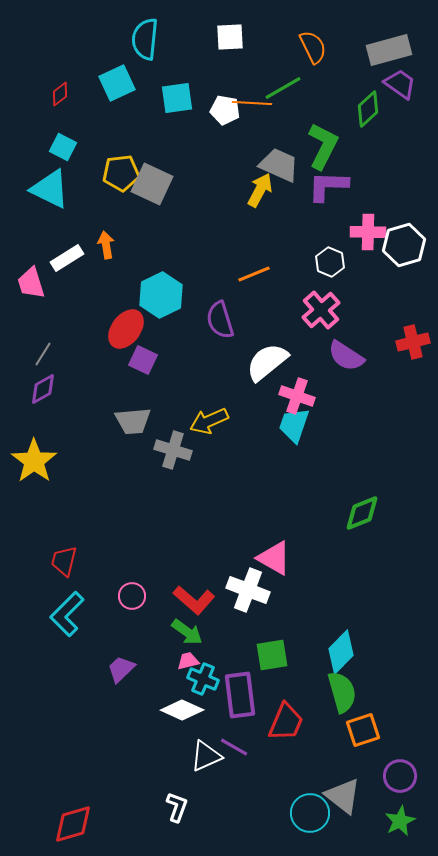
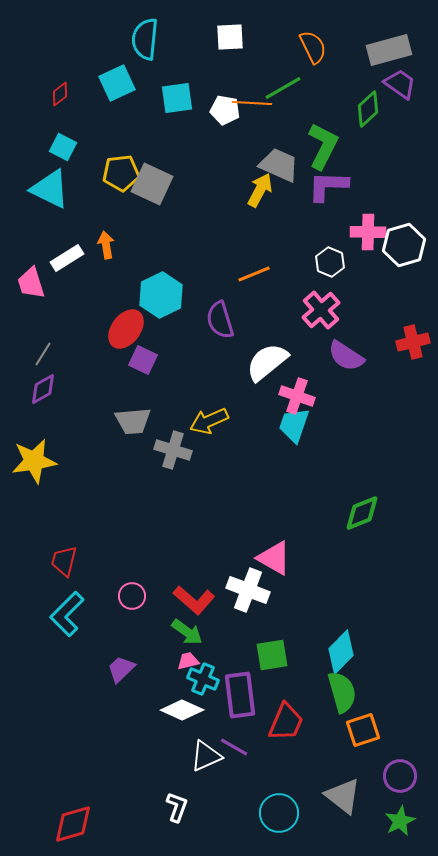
yellow star at (34, 461): rotated 27 degrees clockwise
cyan circle at (310, 813): moved 31 px left
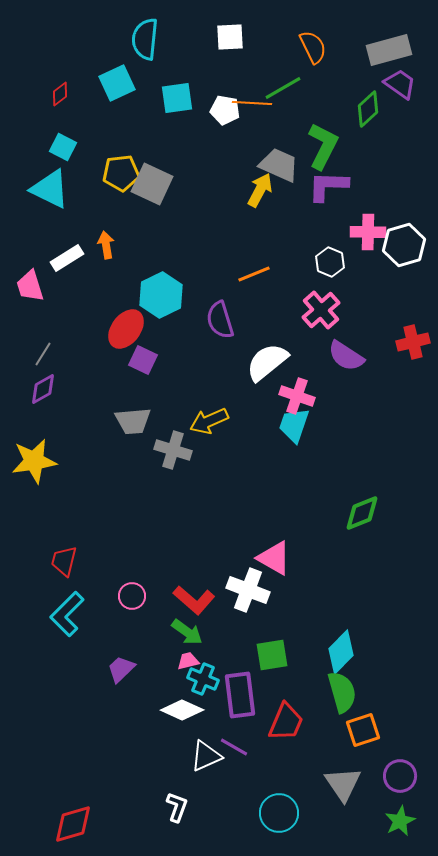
pink trapezoid at (31, 283): moved 1 px left, 3 px down
gray triangle at (343, 796): moved 12 px up; rotated 18 degrees clockwise
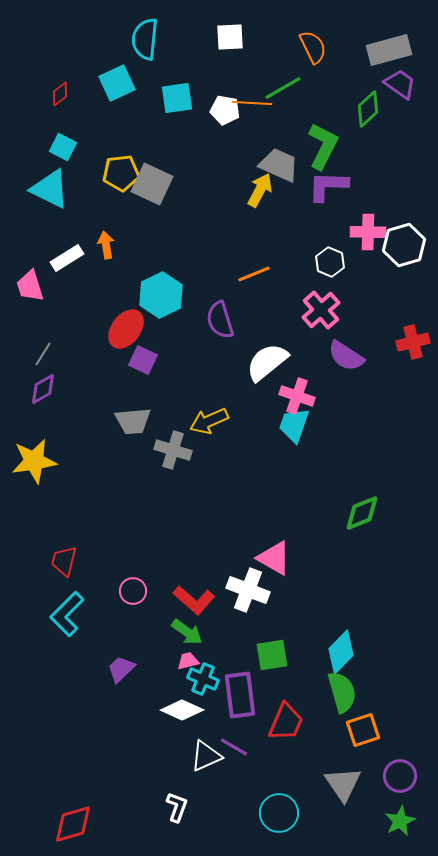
pink circle at (132, 596): moved 1 px right, 5 px up
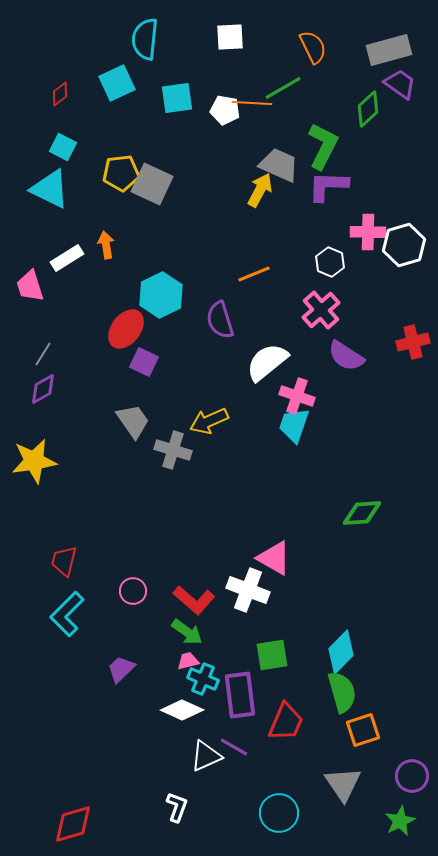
purple square at (143, 360): moved 1 px right, 2 px down
gray trapezoid at (133, 421): rotated 120 degrees counterclockwise
green diamond at (362, 513): rotated 18 degrees clockwise
purple circle at (400, 776): moved 12 px right
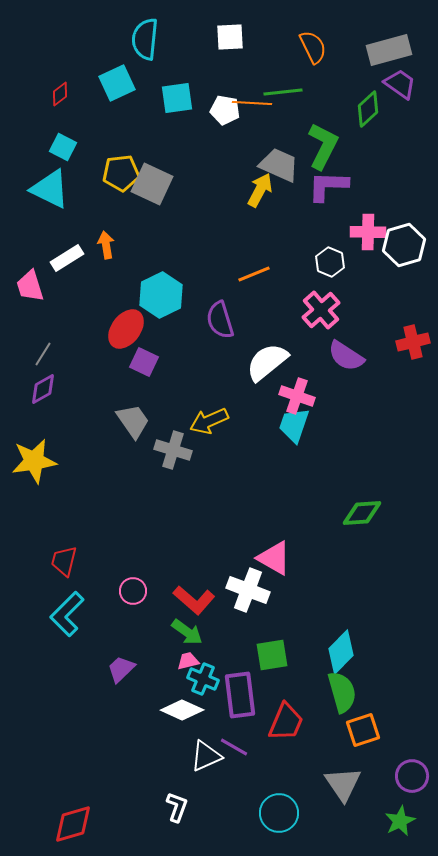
green line at (283, 88): moved 4 px down; rotated 24 degrees clockwise
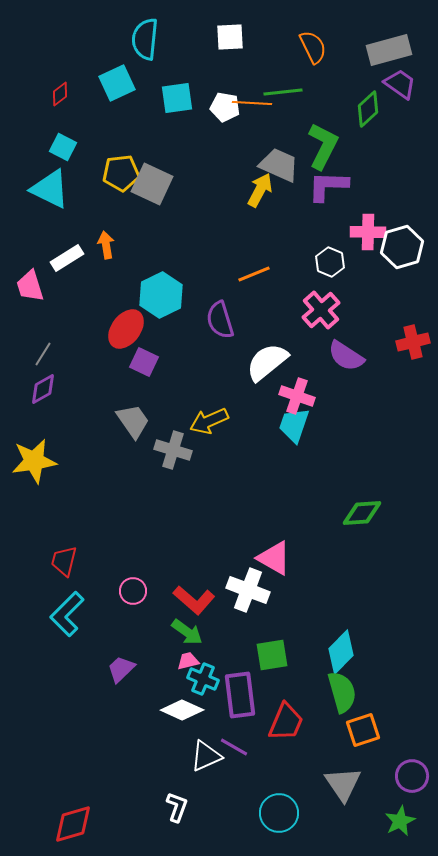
white pentagon at (225, 110): moved 3 px up
white hexagon at (404, 245): moved 2 px left, 2 px down
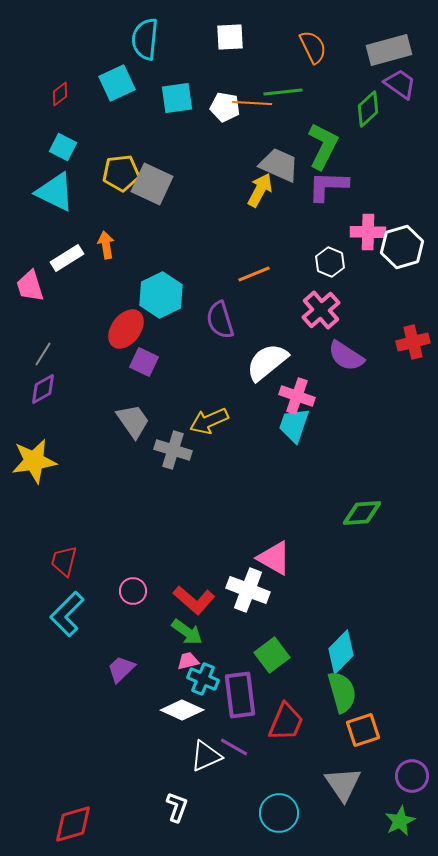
cyan triangle at (50, 189): moved 5 px right, 3 px down
green square at (272, 655): rotated 28 degrees counterclockwise
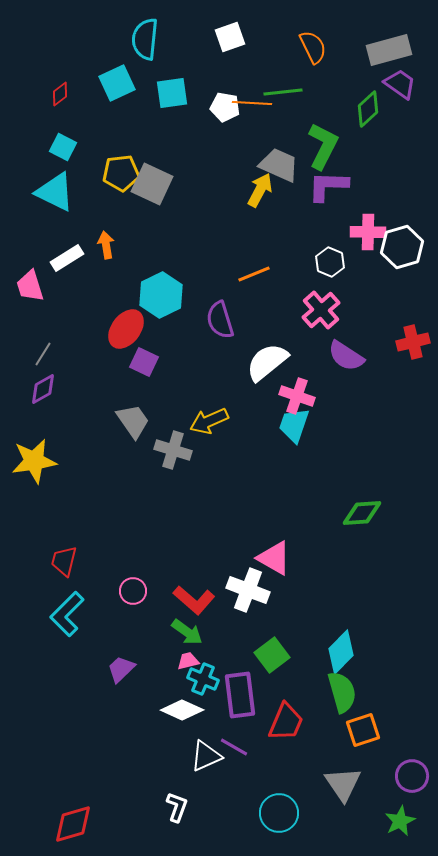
white square at (230, 37): rotated 16 degrees counterclockwise
cyan square at (177, 98): moved 5 px left, 5 px up
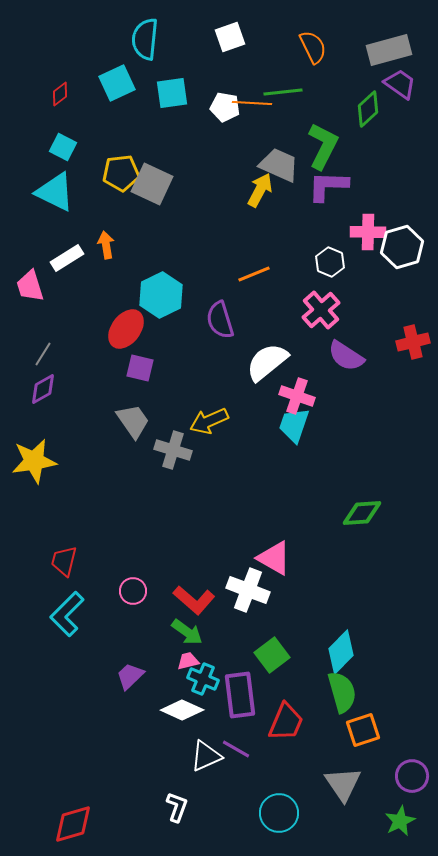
purple square at (144, 362): moved 4 px left, 6 px down; rotated 12 degrees counterclockwise
purple trapezoid at (121, 669): moved 9 px right, 7 px down
purple line at (234, 747): moved 2 px right, 2 px down
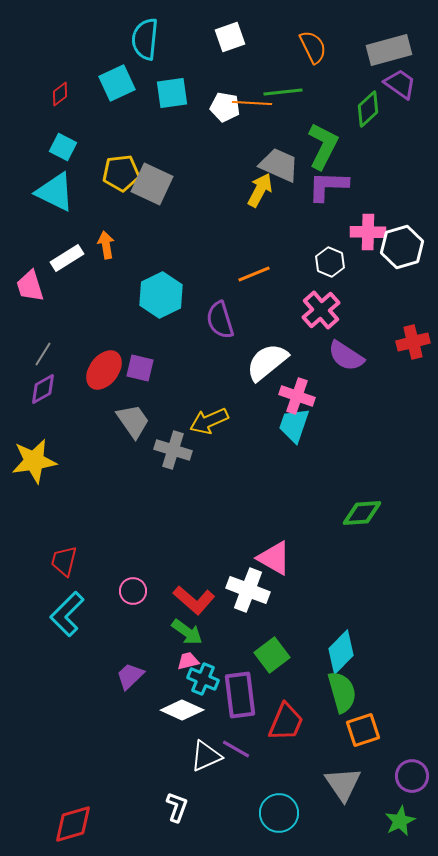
red ellipse at (126, 329): moved 22 px left, 41 px down
